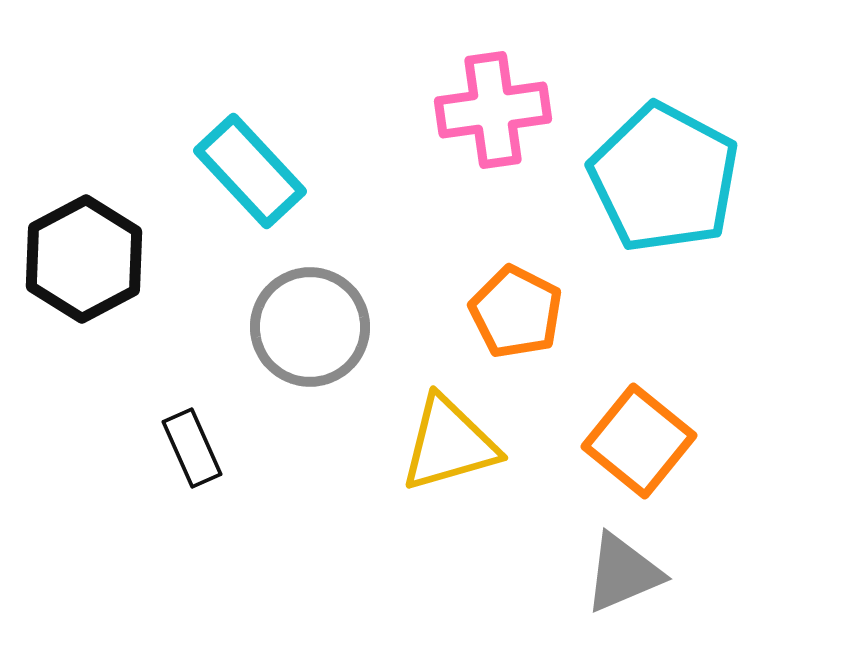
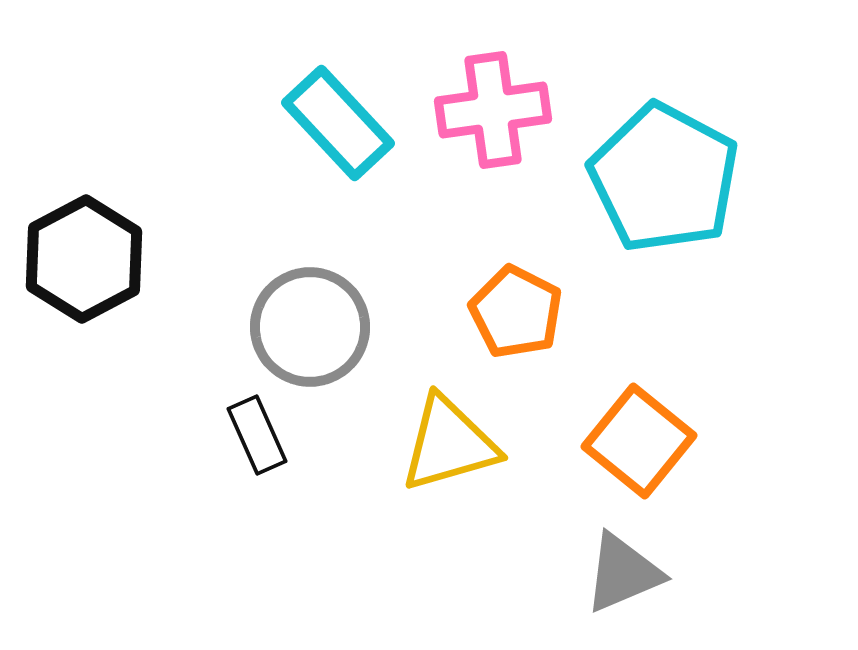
cyan rectangle: moved 88 px right, 48 px up
black rectangle: moved 65 px right, 13 px up
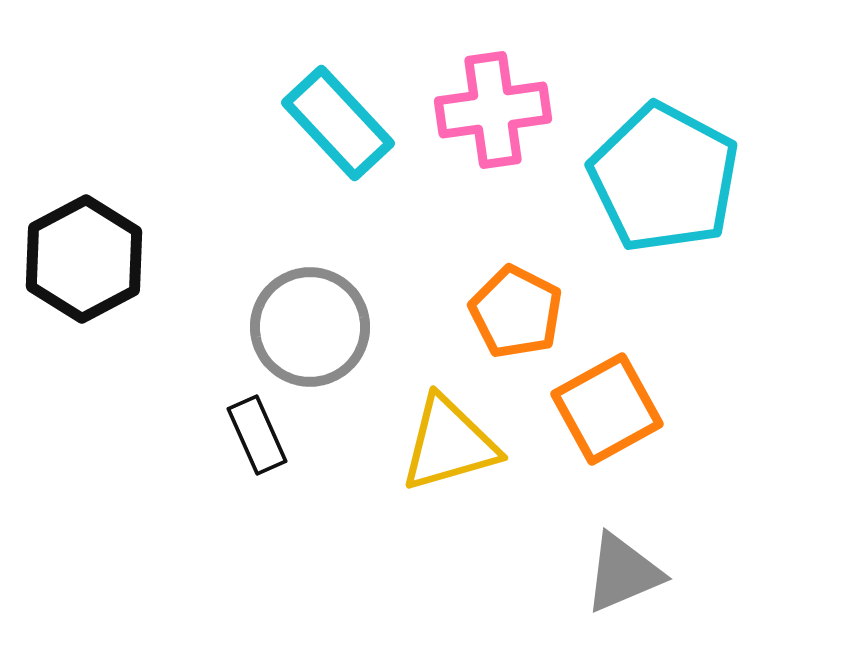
orange square: moved 32 px left, 32 px up; rotated 22 degrees clockwise
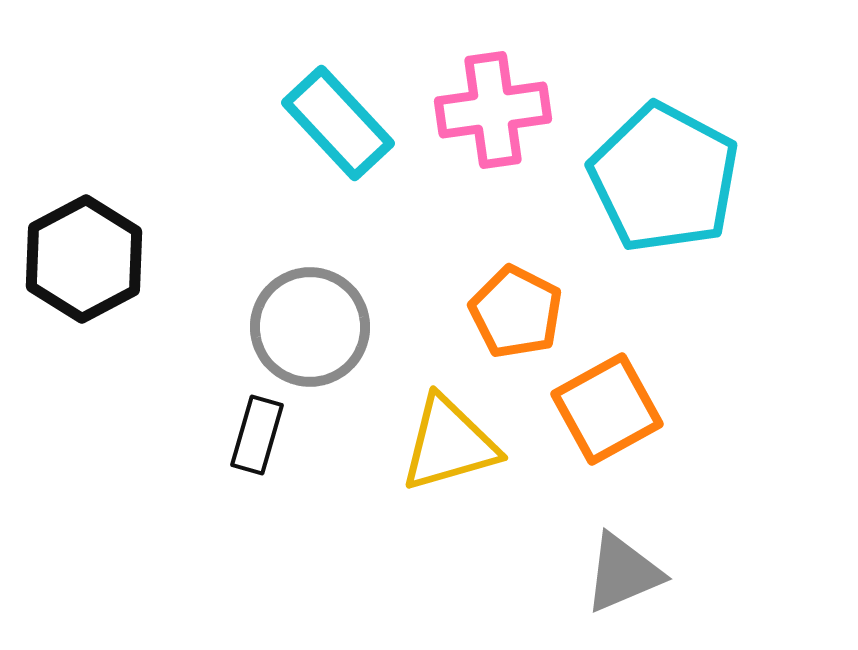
black rectangle: rotated 40 degrees clockwise
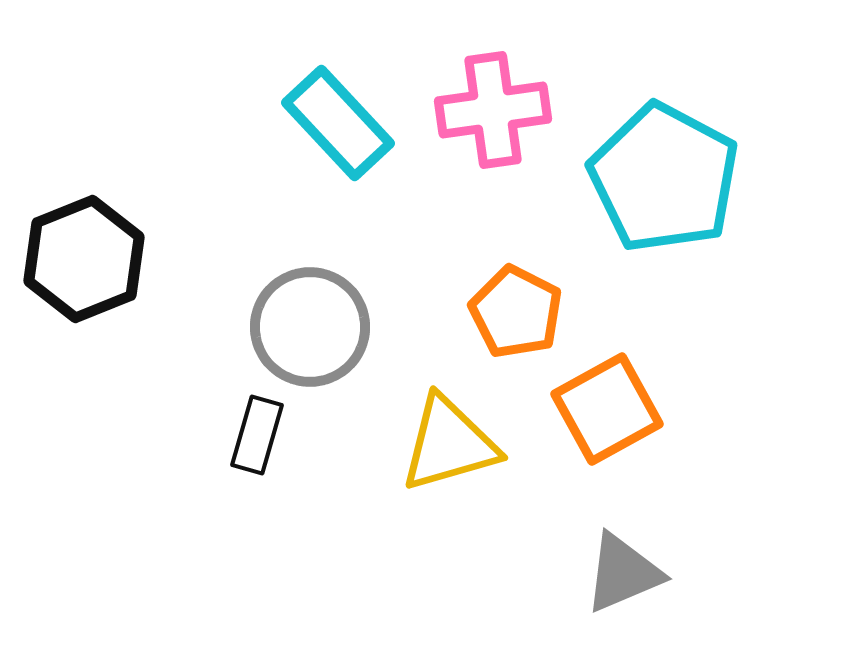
black hexagon: rotated 6 degrees clockwise
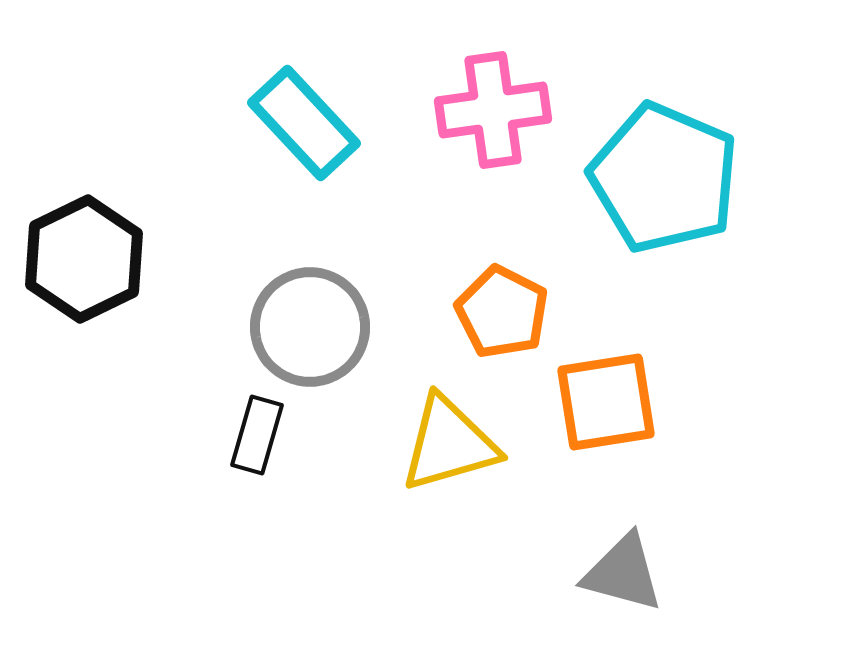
cyan rectangle: moved 34 px left
cyan pentagon: rotated 5 degrees counterclockwise
black hexagon: rotated 4 degrees counterclockwise
orange pentagon: moved 14 px left
orange square: moved 1 px left, 7 px up; rotated 20 degrees clockwise
gray triangle: rotated 38 degrees clockwise
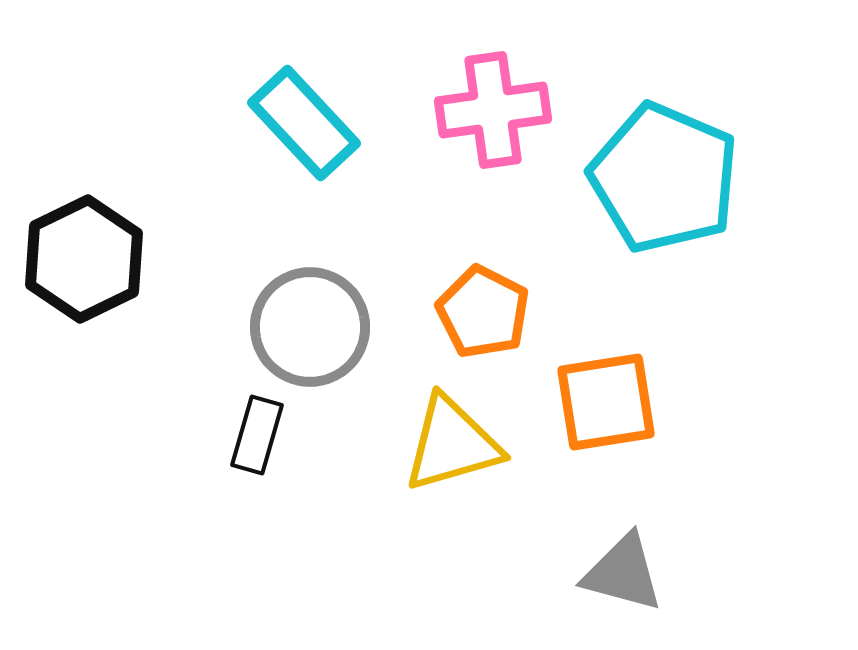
orange pentagon: moved 19 px left
yellow triangle: moved 3 px right
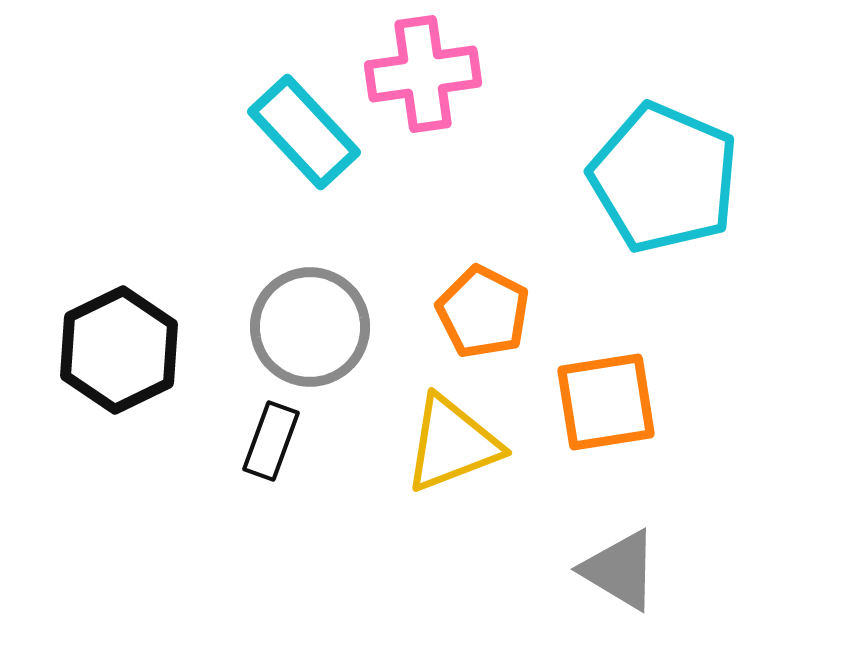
pink cross: moved 70 px left, 36 px up
cyan rectangle: moved 9 px down
black hexagon: moved 35 px right, 91 px down
black rectangle: moved 14 px right, 6 px down; rotated 4 degrees clockwise
yellow triangle: rotated 5 degrees counterclockwise
gray triangle: moved 3 px left, 3 px up; rotated 16 degrees clockwise
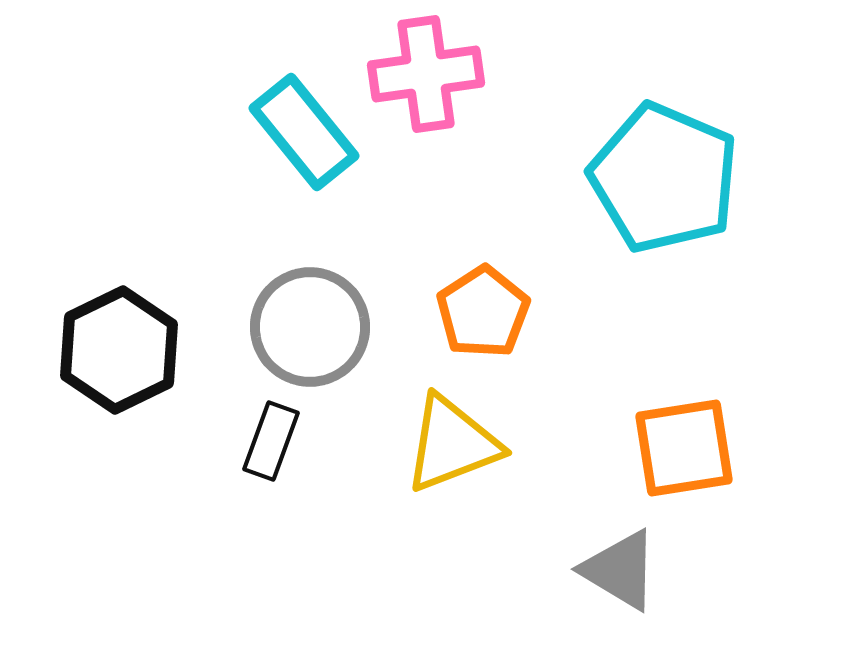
pink cross: moved 3 px right
cyan rectangle: rotated 4 degrees clockwise
orange pentagon: rotated 12 degrees clockwise
orange square: moved 78 px right, 46 px down
